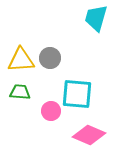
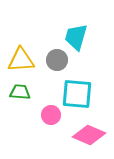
cyan trapezoid: moved 20 px left, 19 px down
gray circle: moved 7 px right, 2 px down
pink circle: moved 4 px down
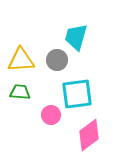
cyan square: rotated 12 degrees counterclockwise
pink diamond: rotated 60 degrees counterclockwise
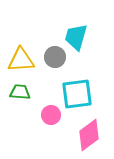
gray circle: moved 2 px left, 3 px up
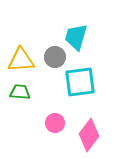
cyan square: moved 3 px right, 12 px up
pink circle: moved 4 px right, 8 px down
pink diamond: rotated 16 degrees counterclockwise
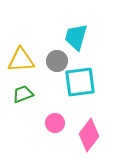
gray circle: moved 2 px right, 4 px down
green trapezoid: moved 3 px right, 2 px down; rotated 25 degrees counterclockwise
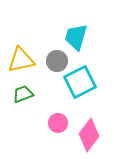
yellow triangle: rotated 8 degrees counterclockwise
cyan square: rotated 20 degrees counterclockwise
pink circle: moved 3 px right
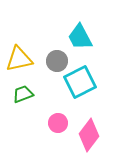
cyan trapezoid: moved 4 px right; rotated 44 degrees counterclockwise
yellow triangle: moved 2 px left, 1 px up
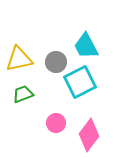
cyan trapezoid: moved 6 px right, 9 px down
gray circle: moved 1 px left, 1 px down
pink circle: moved 2 px left
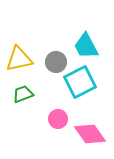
pink circle: moved 2 px right, 4 px up
pink diamond: moved 1 px right, 1 px up; rotated 72 degrees counterclockwise
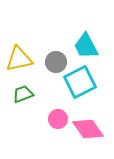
pink diamond: moved 2 px left, 5 px up
